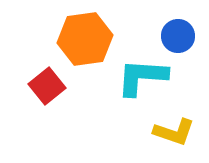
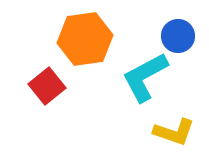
cyan L-shape: moved 3 px right; rotated 32 degrees counterclockwise
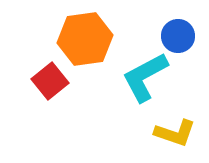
red square: moved 3 px right, 5 px up
yellow L-shape: moved 1 px right, 1 px down
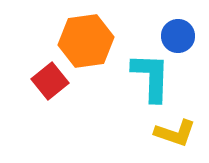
orange hexagon: moved 1 px right, 2 px down
cyan L-shape: moved 6 px right; rotated 120 degrees clockwise
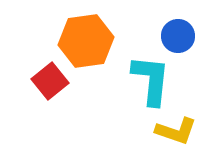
cyan L-shape: moved 3 px down; rotated 4 degrees clockwise
yellow L-shape: moved 1 px right, 2 px up
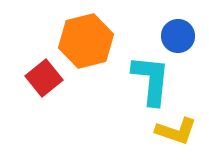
orange hexagon: rotated 6 degrees counterclockwise
red square: moved 6 px left, 3 px up
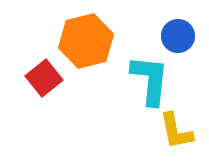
cyan L-shape: moved 1 px left
yellow L-shape: rotated 60 degrees clockwise
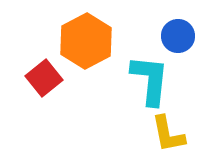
orange hexagon: rotated 14 degrees counterclockwise
yellow L-shape: moved 8 px left, 3 px down
